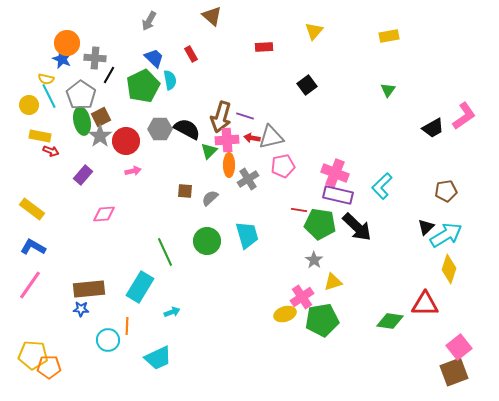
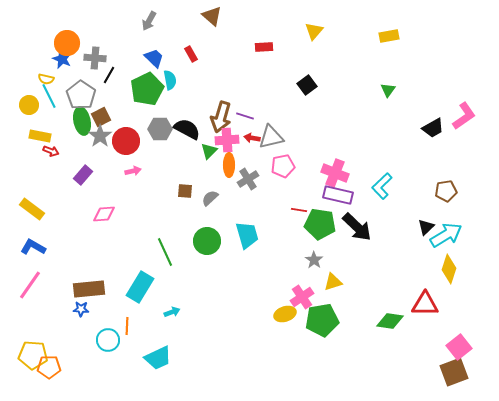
green pentagon at (143, 86): moved 4 px right, 3 px down
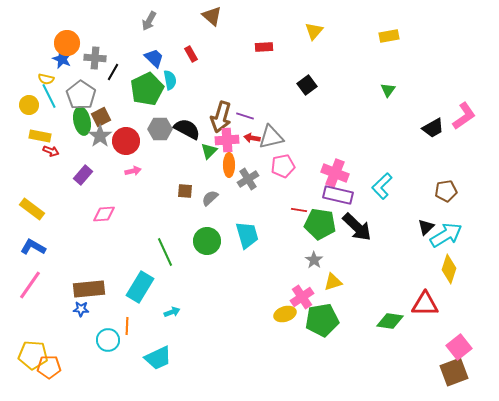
black line at (109, 75): moved 4 px right, 3 px up
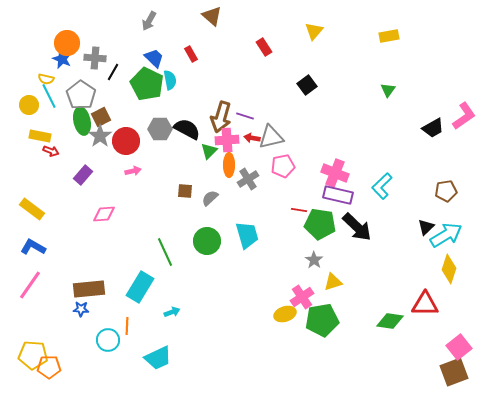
red rectangle at (264, 47): rotated 60 degrees clockwise
green pentagon at (147, 89): moved 5 px up; rotated 20 degrees counterclockwise
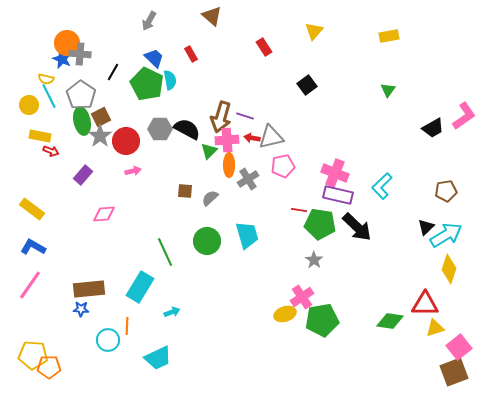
gray cross at (95, 58): moved 15 px left, 4 px up
yellow triangle at (333, 282): moved 102 px right, 46 px down
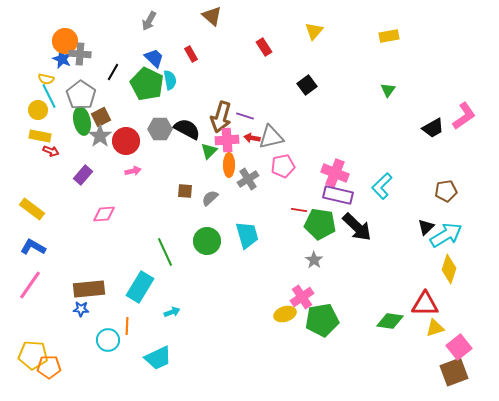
orange circle at (67, 43): moved 2 px left, 2 px up
yellow circle at (29, 105): moved 9 px right, 5 px down
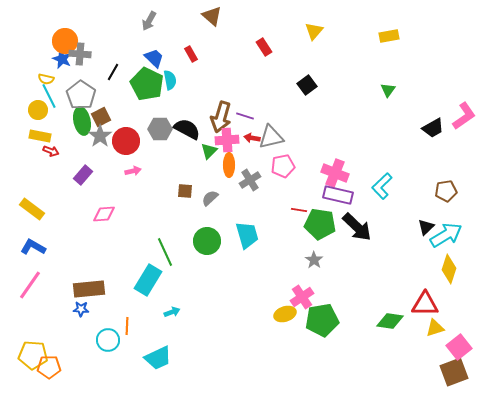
gray cross at (248, 179): moved 2 px right, 1 px down
cyan rectangle at (140, 287): moved 8 px right, 7 px up
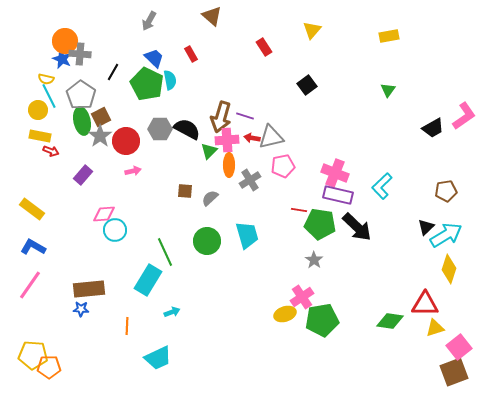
yellow triangle at (314, 31): moved 2 px left, 1 px up
cyan circle at (108, 340): moved 7 px right, 110 px up
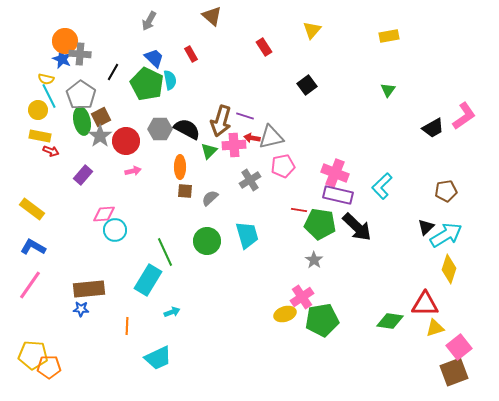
brown arrow at (221, 117): moved 4 px down
pink cross at (227, 140): moved 7 px right, 5 px down
orange ellipse at (229, 165): moved 49 px left, 2 px down
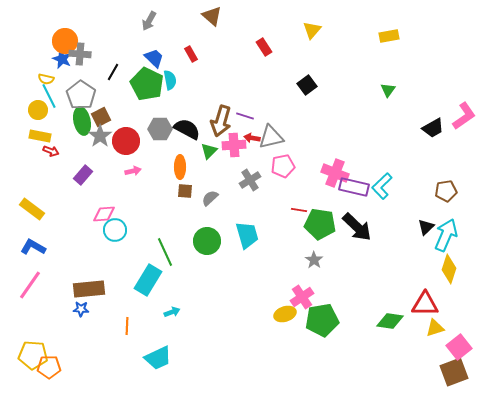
purple rectangle at (338, 195): moved 16 px right, 8 px up
cyan arrow at (446, 235): rotated 36 degrees counterclockwise
